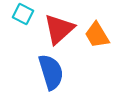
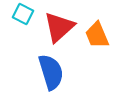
red triangle: moved 2 px up
orange trapezoid: rotated 8 degrees clockwise
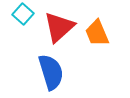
cyan square: rotated 15 degrees clockwise
orange trapezoid: moved 2 px up
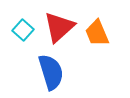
cyan square: moved 16 px down
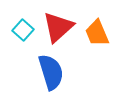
red triangle: moved 1 px left
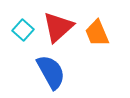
blue semicircle: rotated 12 degrees counterclockwise
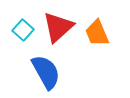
blue semicircle: moved 5 px left
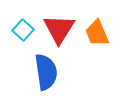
red triangle: moved 1 px right, 2 px down; rotated 16 degrees counterclockwise
blue semicircle: rotated 21 degrees clockwise
